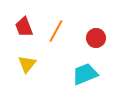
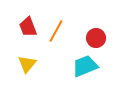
red trapezoid: moved 4 px right
cyan trapezoid: moved 8 px up
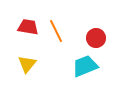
red trapezoid: rotated 120 degrees clockwise
orange line: rotated 55 degrees counterclockwise
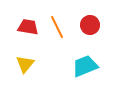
orange line: moved 1 px right, 4 px up
red circle: moved 6 px left, 13 px up
yellow triangle: moved 2 px left
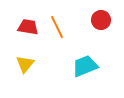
red circle: moved 11 px right, 5 px up
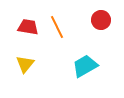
cyan trapezoid: rotated 8 degrees counterclockwise
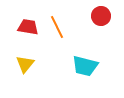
red circle: moved 4 px up
cyan trapezoid: rotated 136 degrees counterclockwise
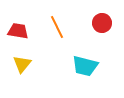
red circle: moved 1 px right, 7 px down
red trapezoid: moved 10 px left, 4 px down
yellow triangle: moved 3 px left
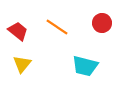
orange line: rotated 30 degrees counterclockwise
red trapezoid: rotated 30 degrees clockwise
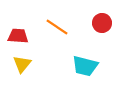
red trapezoid: moved 5 px down; rotated 35 degrees counterclockwise
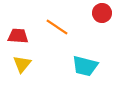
red circle: moved 10 px up
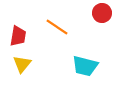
red trapezoid: rotated 95 degrees clockwise
